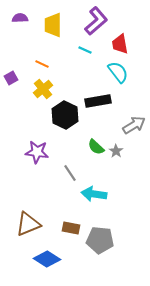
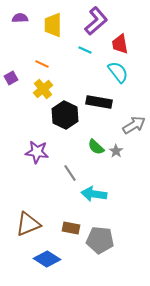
black rectangle: moved 1 px right, 1 px down; rotated 20 degrees clockwise
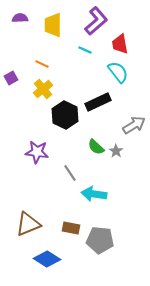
black rectangle: moved 1 px left; rotated 35 degrees counterclockwise
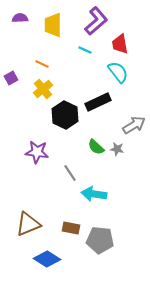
gray star: moved 1 px right, 2 px up; rotated 24 degrees counterclockwise
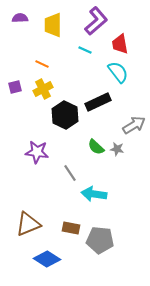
purple square: moved 4 px right, 9 px down; rotated 16 degrees clockwise
yellow cross: rotated 12 degrees clockwise
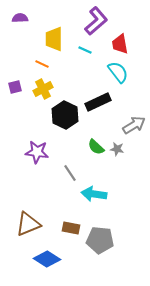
yellow trapezoid: moved 1 px right, 14 px down
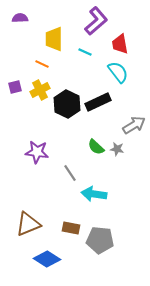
cyan line: moved 2 px down
yellow cross: moved 3 px left, 1 px down
black hexagon: moved 2 px right, 11 px up
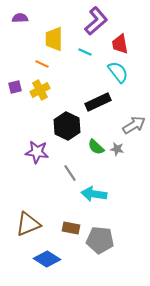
black hexagon: moved 22 px down
